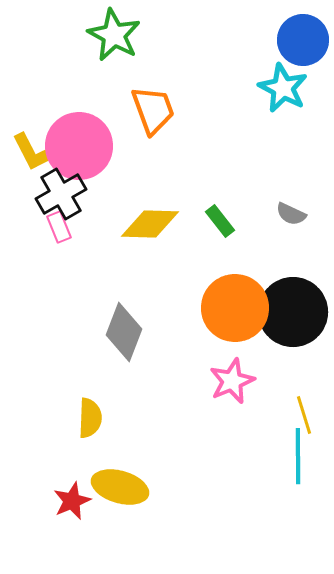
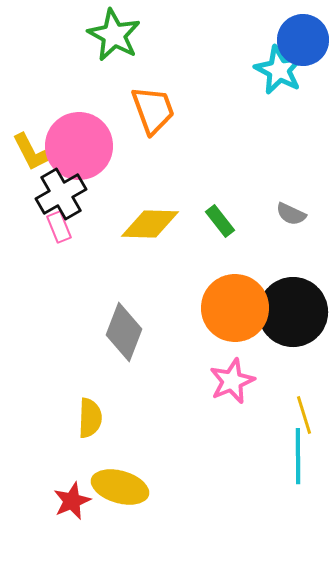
cyan star: moved 4 px left, 18 px up
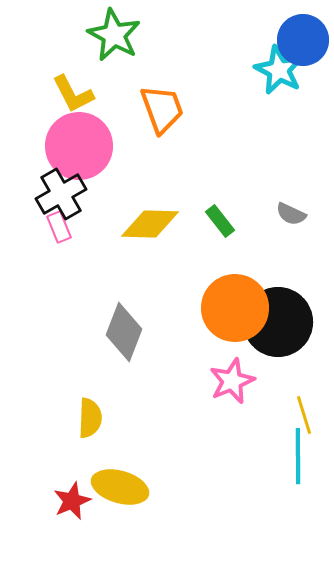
orange trapezoid: moved 9 px right, 1 px up
yellow L-shape: moved 40 px right, 58 px up
black circle: moved 15 px left, 10 px down
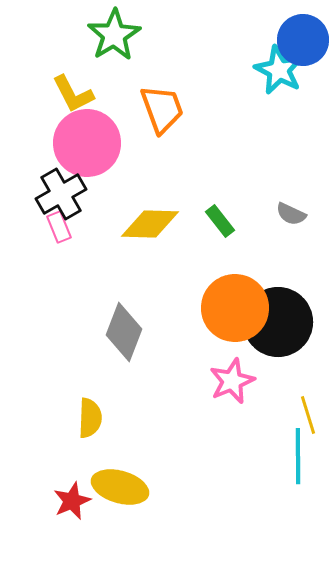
green star: rotated 12 degrees clockwise
pink circle: moved 8 px right, 3 px up
yellow line: moved 4 px right
